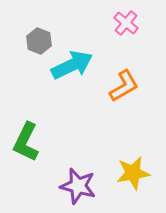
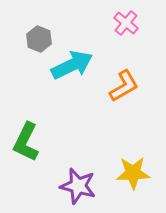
gray hexagon: moved 2 px up
yellow star: rotated 8 degrees clockwise
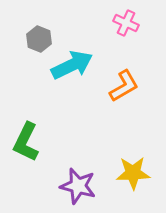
pink cross: rotated 15 degrees counterclockwise
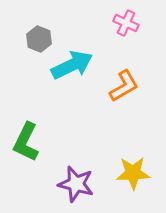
purple star: moved 2 px left, 2 px up
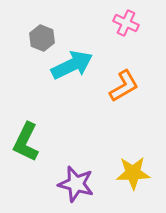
gray hexagon: moved 3 px right, 1 px up
